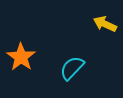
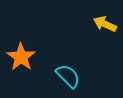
cyan semicircle: moved 4 px left, 8 px down; rotated 92 degrees clockwise
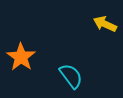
cyan semicircle: moved 3 px right; rotated 8 degrees clockwise
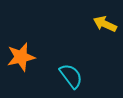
orange star: rotated 24 degrees clockwise
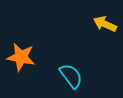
orange star: rotated 24 degrees clockwise
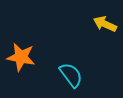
cyan semicircle: moved 1 px up
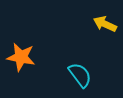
cyan semicircle: moved 9 px right
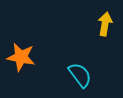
yellow arrow: rotated 75 degrees clockwise
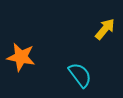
yellow arrow: moved 5 px down; rotated 30 degrees clockwise
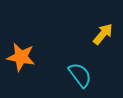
yellow arrow: moved 2 px left, 5 px down
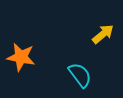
yellow arrow: rotated 10 degrees clockwise
